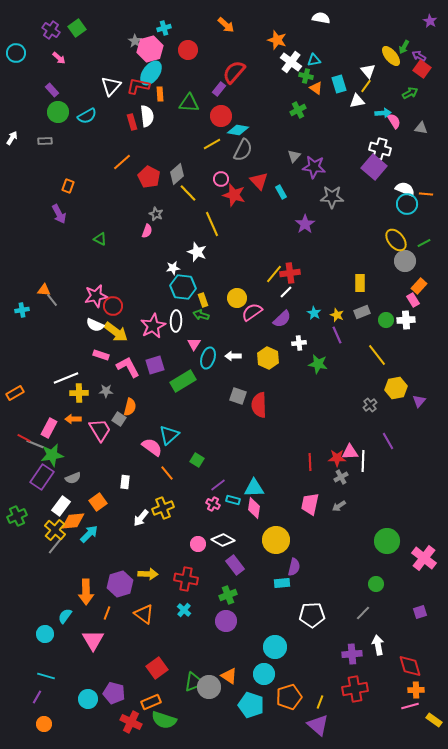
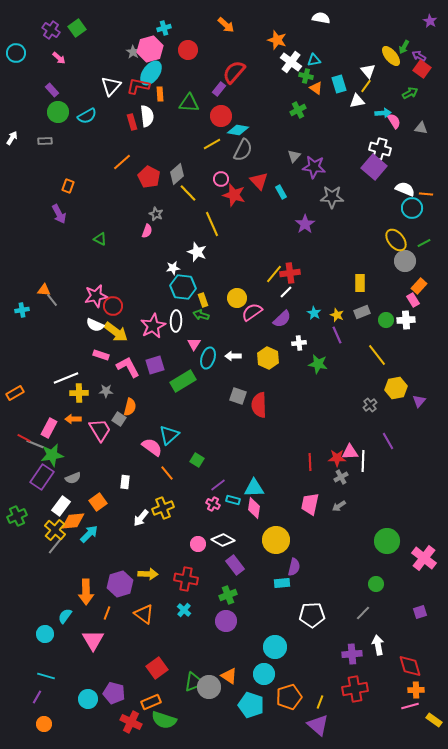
gray star at (135, 41): moved 2 px left, 11 px down
cyan circle at (407, 204): moved 5 px right, 4 px down
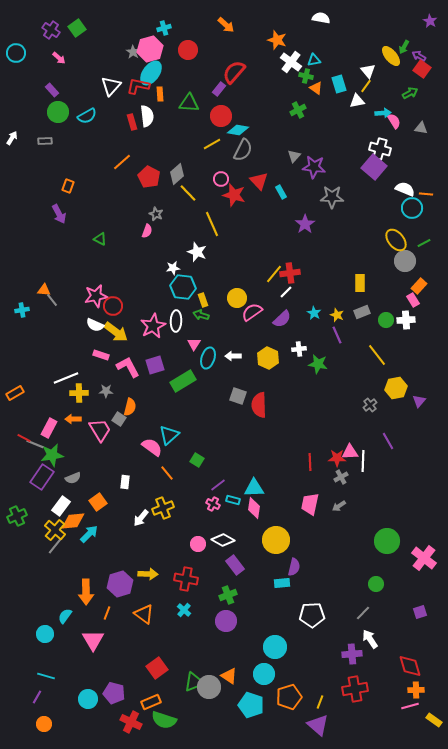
white cross at (299, 343): moved 6 px down
white arrow at (378, 645): moved 8 px left, 6 px up; rotated 24 degrees counterclockwise
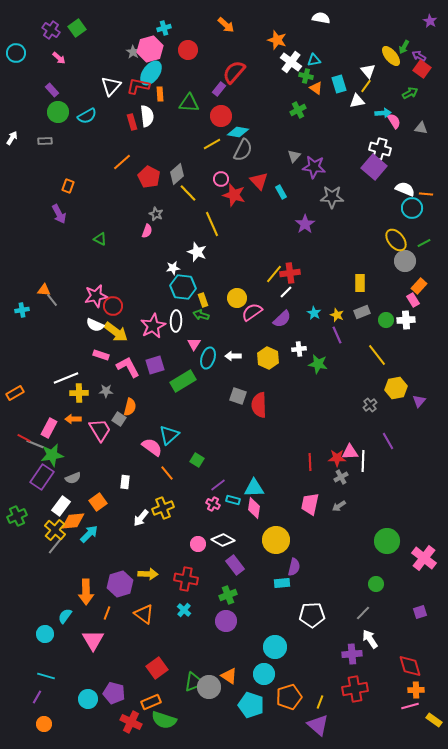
cyan diamond at (238, 130): moved 2 px down
